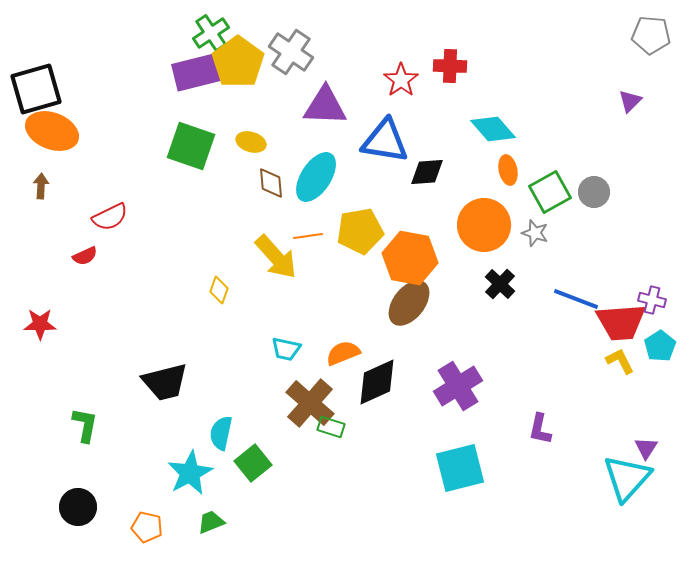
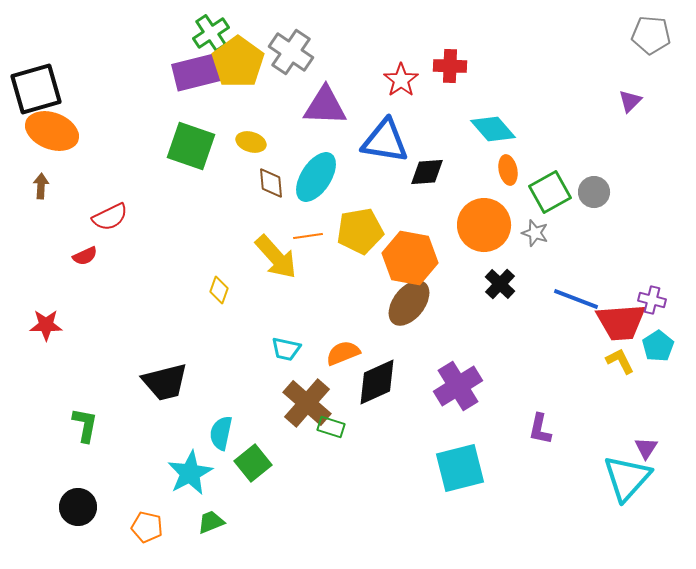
red star at (40, 324): moved 6 px right, 1 px down
cyan pentagon at (660, 346): moved 2 px left
brown cross at (310, 403): moved 3 px left
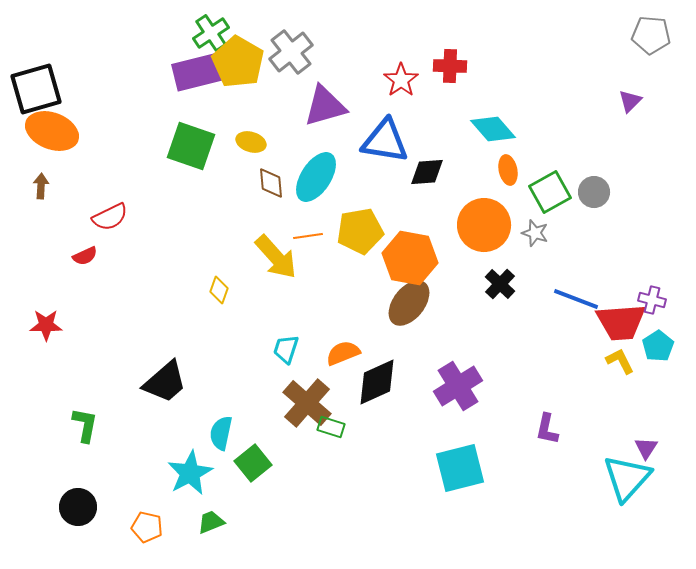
gray cross at (291, 52): rotated 18 degrees clockwise
yellow pentagon at (238, 62): rotated 6 degrees counterclockwise
purple triangle at (325, 106): rotated 18 degrees counterclockwise
cyan trapezoid at (286, 349): rotated 96 degrees clockwise
black trapezoid at (165, 382): rotated 27 degrees counterclockwise
purple L-shape at (540, 429): moved 7 px right
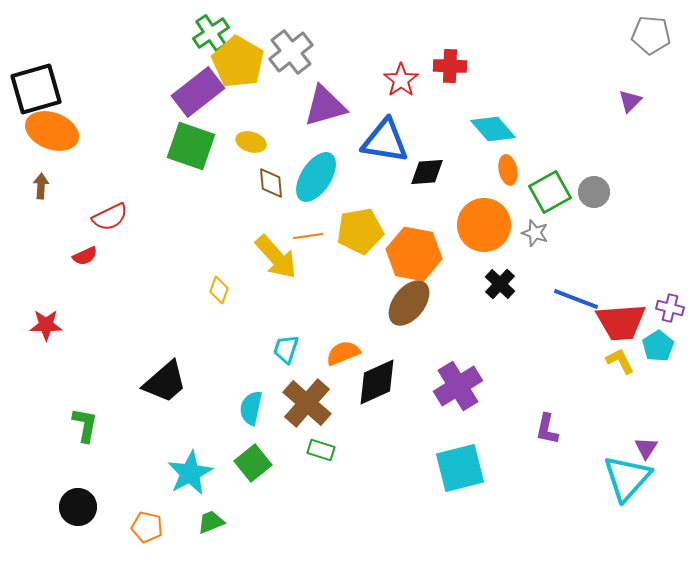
purple rectangle at (198, 72): moved 20 px down; rotated 24 degrees counterclockwise
orange hexagon at (410, 258): moved 4 px right, 4 px up
purple cross at (652, 300): moved 18 px right, 8 px down
green rectangle at (331, 427): moved 10 px left, 23 px down
cyan semicircle at (221, 433): moved 30 px right, 25 px up
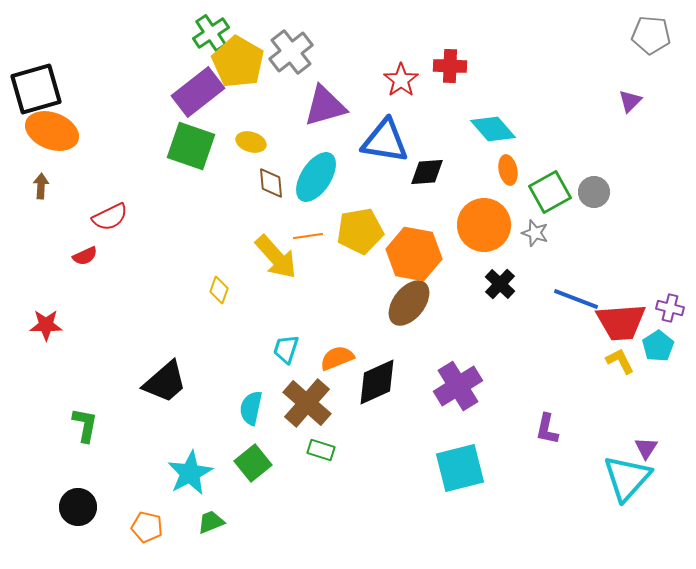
orange semicircle at (343, 353): moved 6 px left, 5 px down
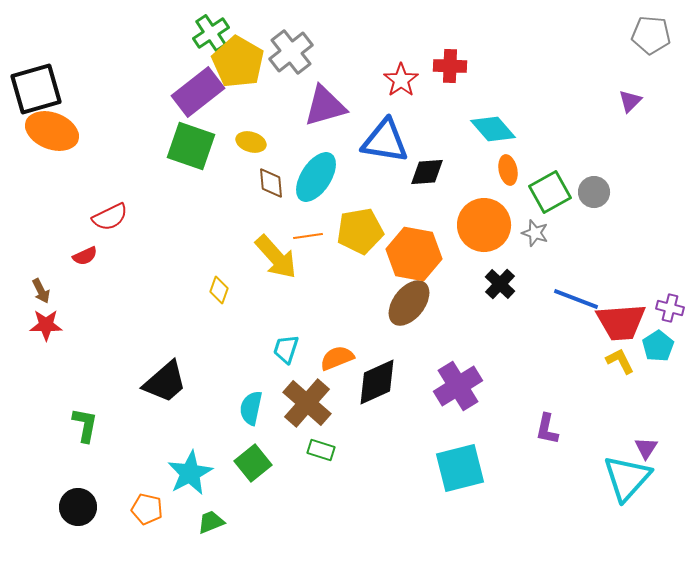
brown arrow at (41, 186): moved 105 px down; rotated 150 degrees clockwise
orange pentagon at (147, 527): moved 18 px up
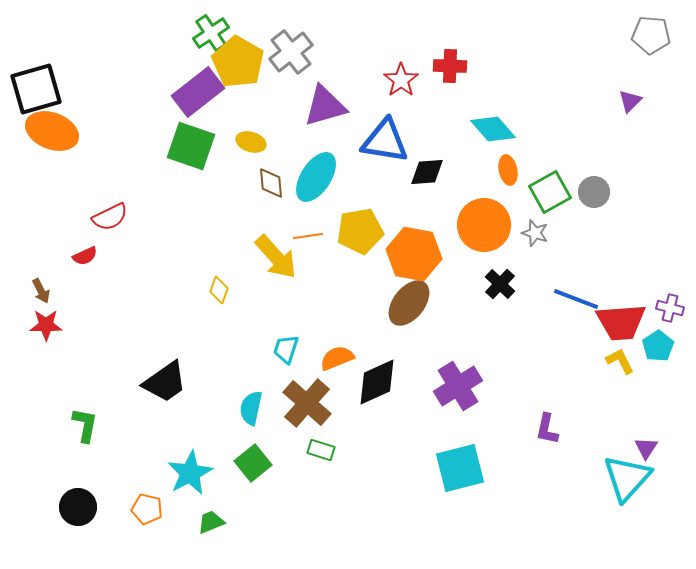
black trapezoid at (165, 382): rotated 6 degrees clockwise
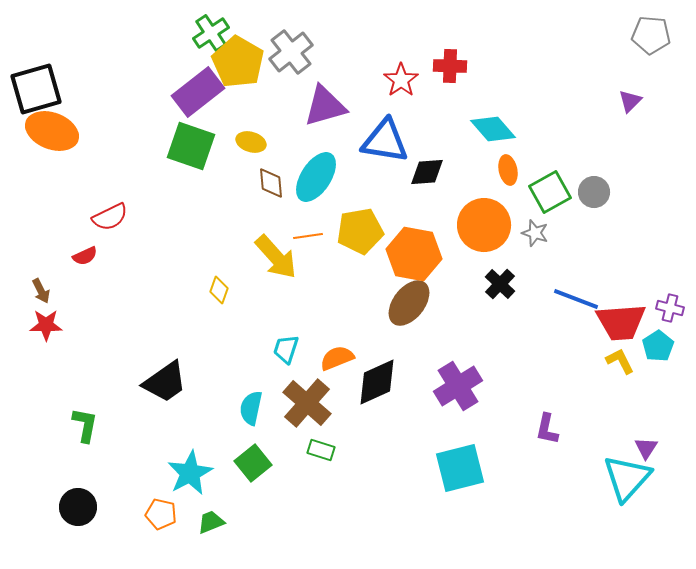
orange pentagon at (147, 509): moved 14 px right, 5 px down
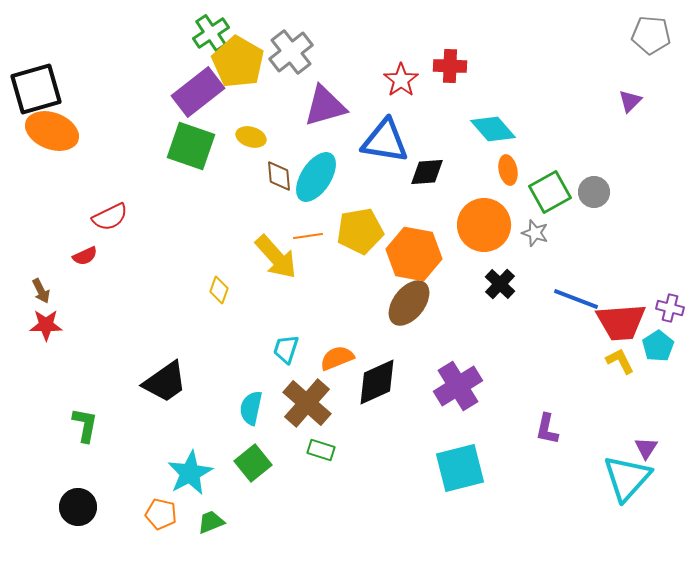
yellow ellipse at (251, 142): moved 5 px up
brown diamond at (271, 183): moved 8 px right, 7 px up
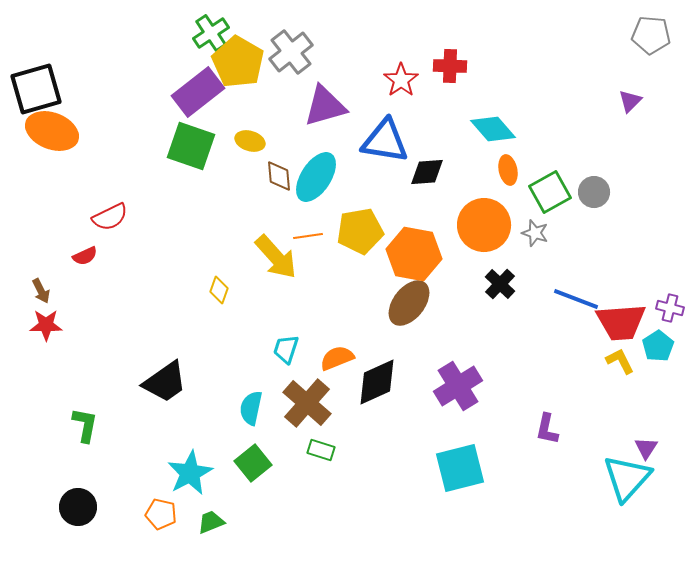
yellow ellipse at (251, 137): moved 1 px left, 4 px down
